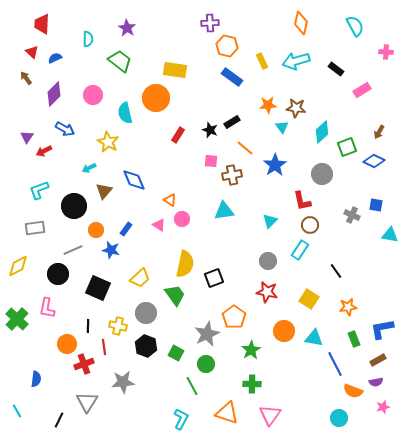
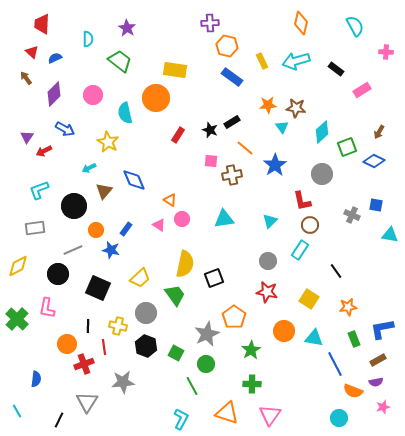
cyan triangle at (224, 211): moved 8 px down
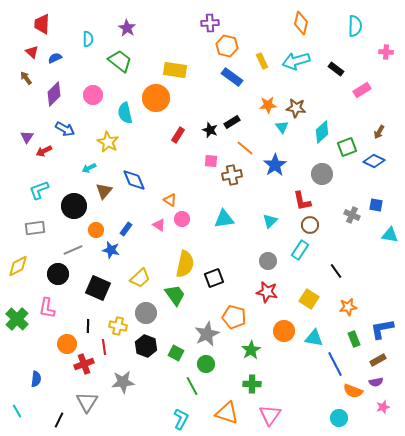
cyan semicircle at (355, 26): rotated 30 degrees clockwise
orange pentagon at (234, 317): rotated 20 degrees counterclockwise
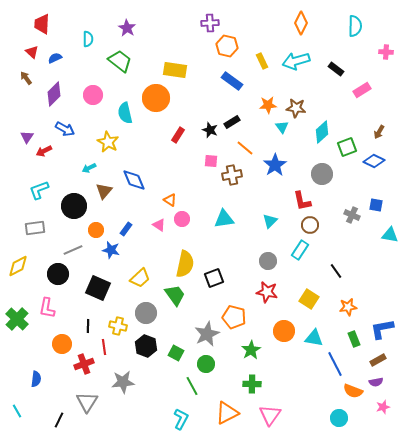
orange diamond at (301, 23): rotated 15 degrees clockwise
blue rectangle at (232, 77): moved 4 px down
orange circle at (67, 344): moved 5 px left
orange triangle at (227, 413): rotated 45 degrees counterclockwise
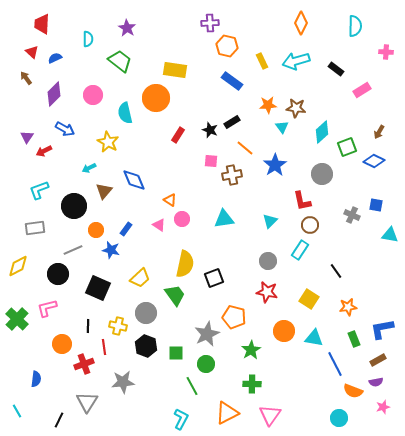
pink L-shape at (47, 308): rotated 65 degrees clockwise
green square at (176, 353): rotated 28 degrees counterclockwise
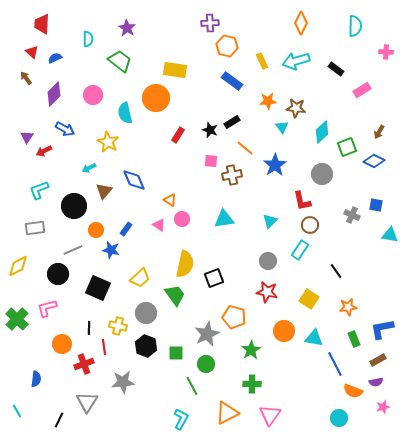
orange star at (268, 105): moved 4 px up
black line at (88, 326): moved 1 px right, 2 px down
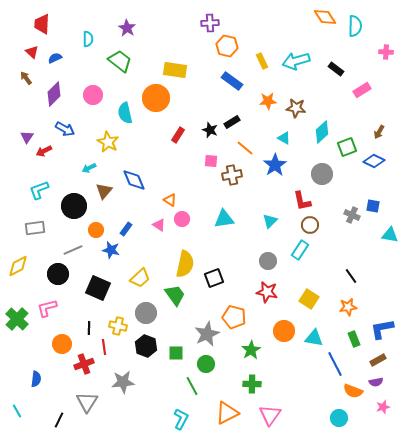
orange diamond at (301, 23): moved 24 px right, 6 px up; rotated 60 degrees counterclockwise
cyan triangle at (282, 127): moved 2 px right, 11 px down; rotated 24 degrees counterclockwise
blue square at (376, 205): moved 3 px left, 1 px down
black line at (336, 271): moved 15 px right, 5 px down
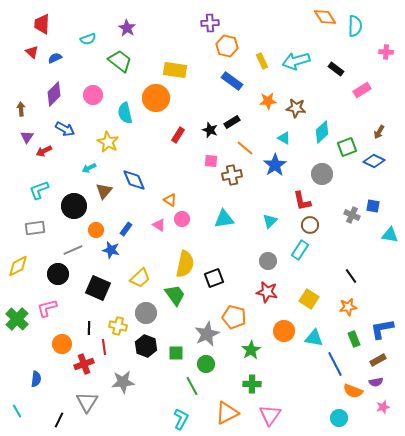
cyan semicircle at (88, 39): rotated 70 degrees clockwise
brown arrow at (26, 78): moved 5 px left, 31 px down; rotated 32 degrees clockwise
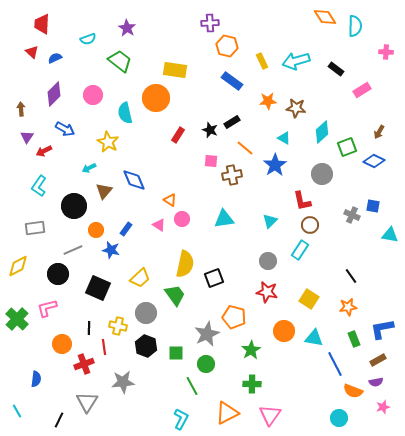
cyan L-shape at (39, 190): moved 4 px up; rotated 35 degrees counterclockwise
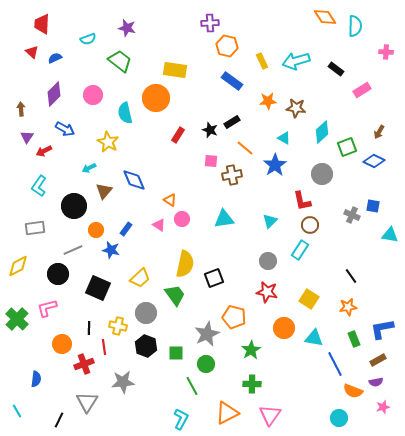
purple star at (127, 28): rotated 18 degrees counterclockwise
orange circle at (284, 331): moved 3 px up
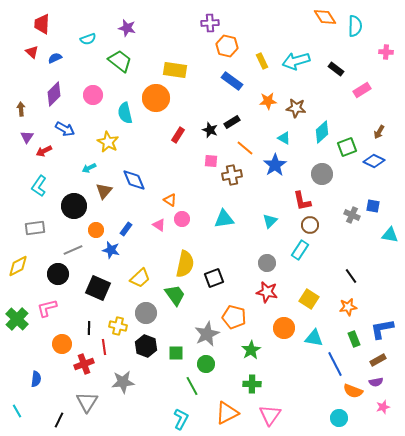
gray circle at (268, 261): moved 1 px left, 2 px down
